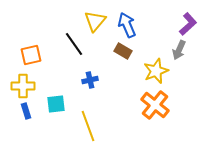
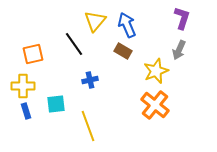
purple L-shape: moved 6 px left, 6 px up; rotated 30 degrees counterclockwise
orange square: moved 2 px right, 1 px up
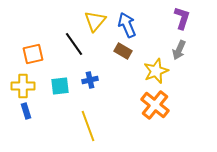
cyan square: moved 4 px right, 18 px up
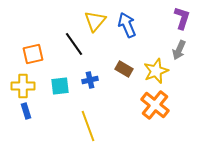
brown rectangle: moved 1 px right, 18 px down
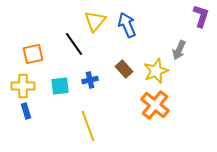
purple L-shape: moved 19 px right, 2 px up
brown rectangle: rotated 18 degrees clockwise
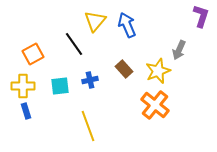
orange square: rotated 15 degrees counterclockwise
yellow star: moved 2 px right
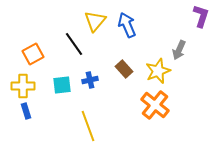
cyan square: moved 2 px right, 1 px up
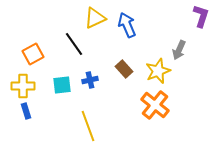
yellow triangle: moved 3 px up; rotated 25 degrees clockwise
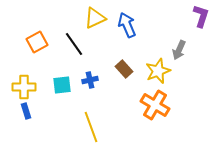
orange square: moved 4 px right, 12 px up
yellow cross: moved 1 px right, 1 px down
orange cross: rotated 8 degrees counterclockwise
yellow line: moved 3 px right, 1 px down
